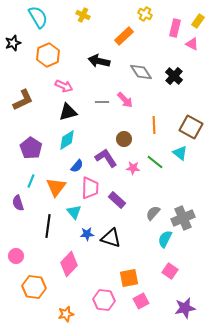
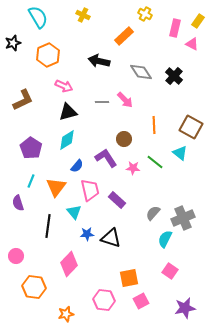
pink trapezoid at (90, 188): moved 2 px down; rotated 15 degrees counterclockwise
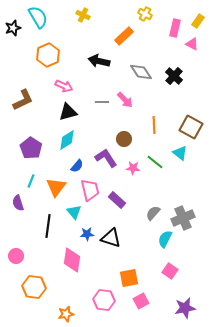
black star at (13, 43): moved 15 px up
pink diamond at (69, 264): moved 3 px right, 4 px up; rotated 35 degrees counterclockwise
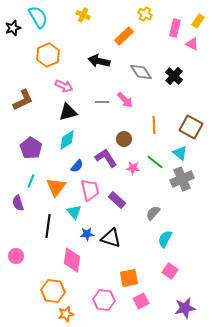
gray cross at (183, 218): moved 1 px left, 39 px up
orange hexagon at (34, 287): moved 19 px right, 4 px down
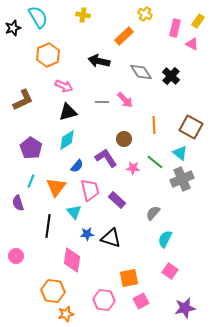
yellow cross at (83, 15): rotated 16 degrees counterclockwise
black cross at (174, 76): moved 3 px left
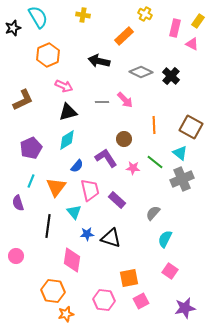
gray diamond at (141, 72): rotated 30 degrees counterclockwise
purple pentagon at (31, 148): rotated 15 degrees clockwise
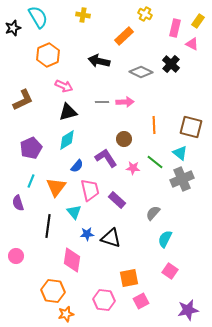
black cross at (171, 76): moved 12 px up
pink arrow at (125, 100): moved 2 px down; rotated 48 degrees counterclockwise
brown square at (191, 127): rotated 15 degrees counterclockwise
purple star at (185, 308): moved 3 px right, 2 px down
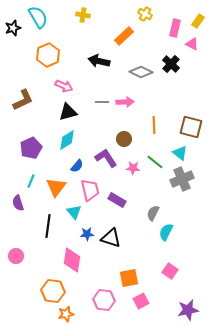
purple rectangle at (117, 200): rotated 12 degrees counterclockwise
gray semicircle at (153, 213): rotated 14 degrees counterclockwise
cyan semicircle at (165, 239): moved 1 px right, 7 px up
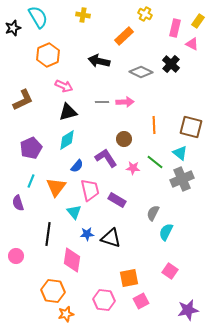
black line at (48, 226): moved 8 px down
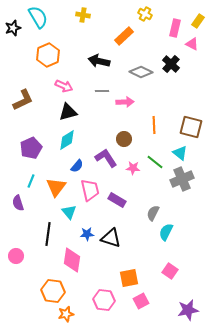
gray line at (102, 102): moved 11 px up
cyan triangle at (74, 212): moved 5 px left
